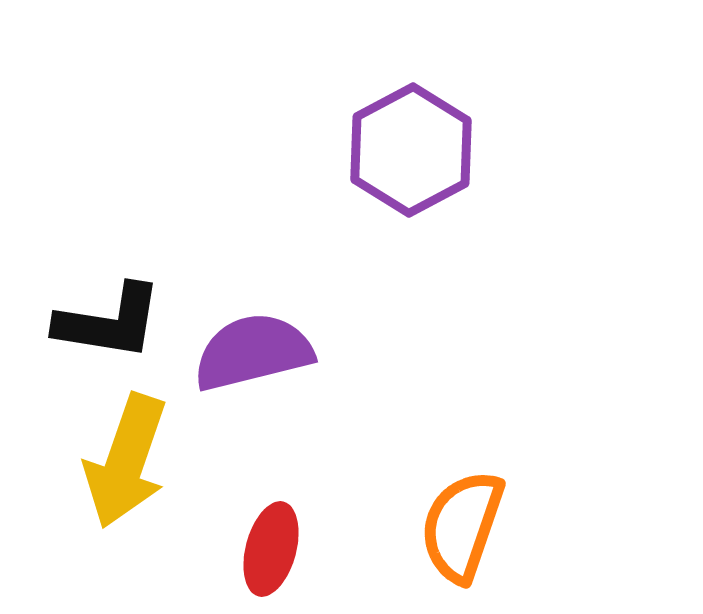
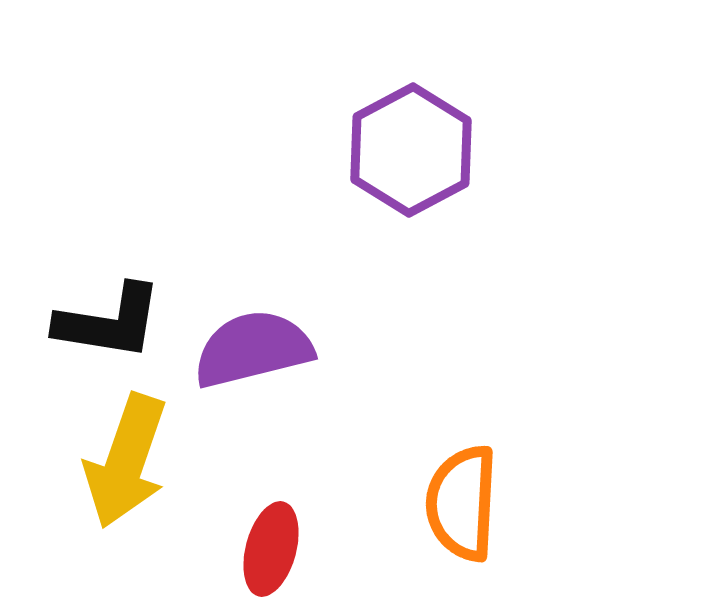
purple semicircle: moved 3 px up
orange semicircle: moved 23 px up; rotated 16 degrees counterclockwise
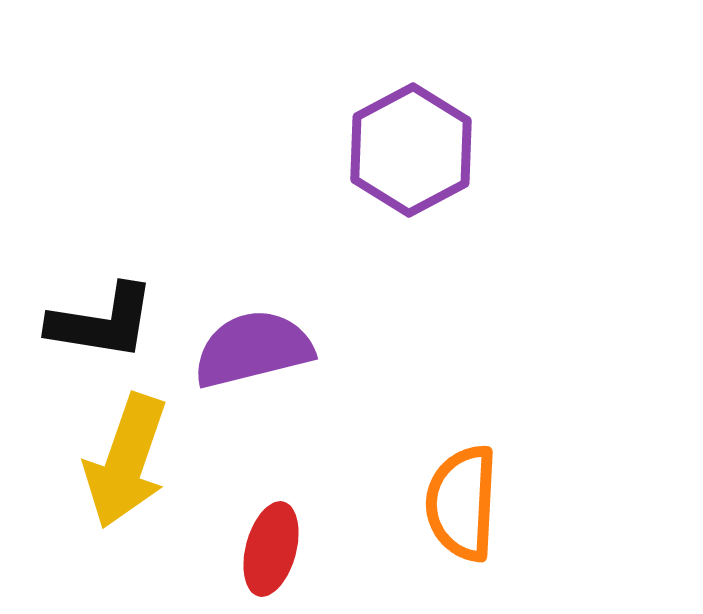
black L-shape: moved 7 px left
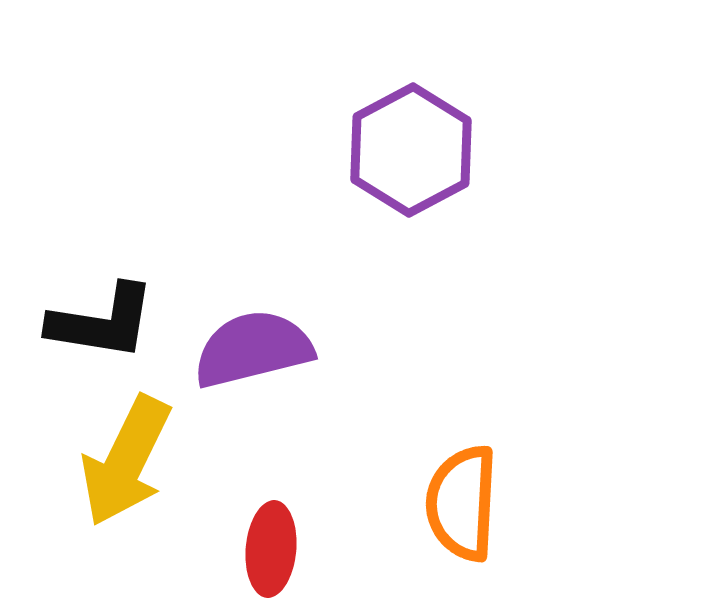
yellow arrow: rotated 7 degrees clockwise
red ellipse: rotated 10 degrees counterclockwise
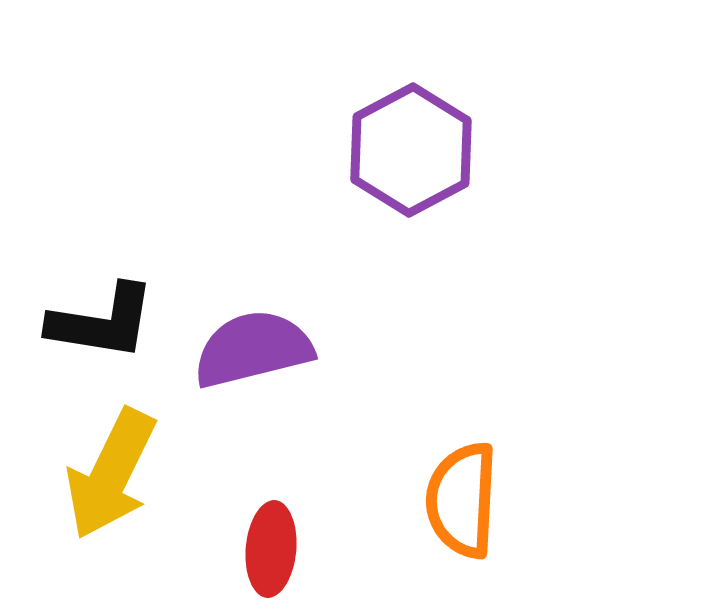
yellow arrow: moved 15 px left, 13 px down
orange semicircle: moved 3 px up
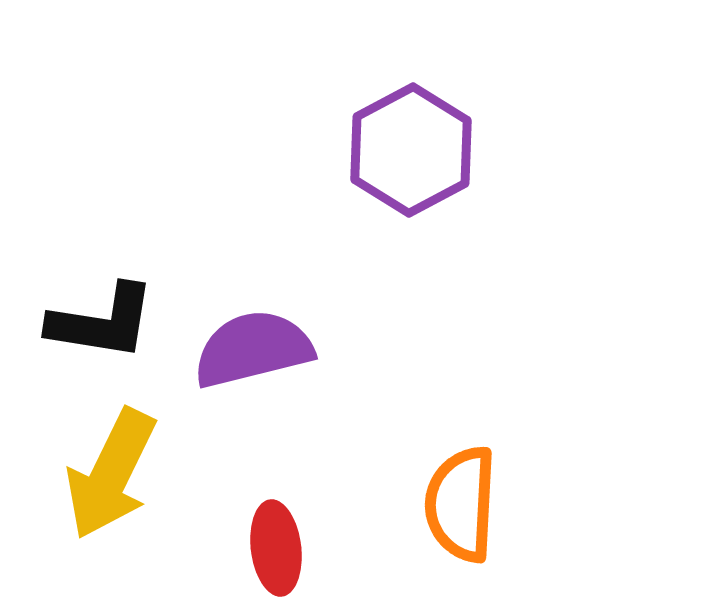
orange semicircle: moved 1 px left, 4 px down
red ellipse: moved 5 px right, 1 px up; rotated 12 degrees counterclockwise
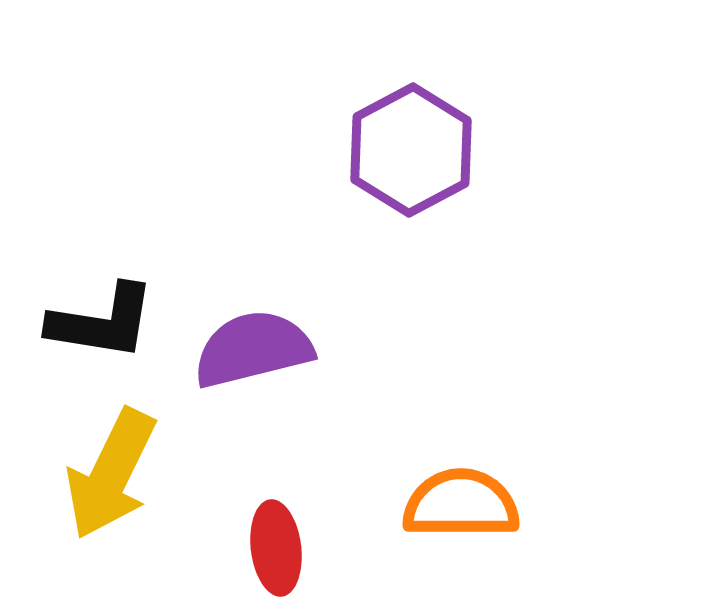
orange semicircle: rotated 87 degrees clockwise
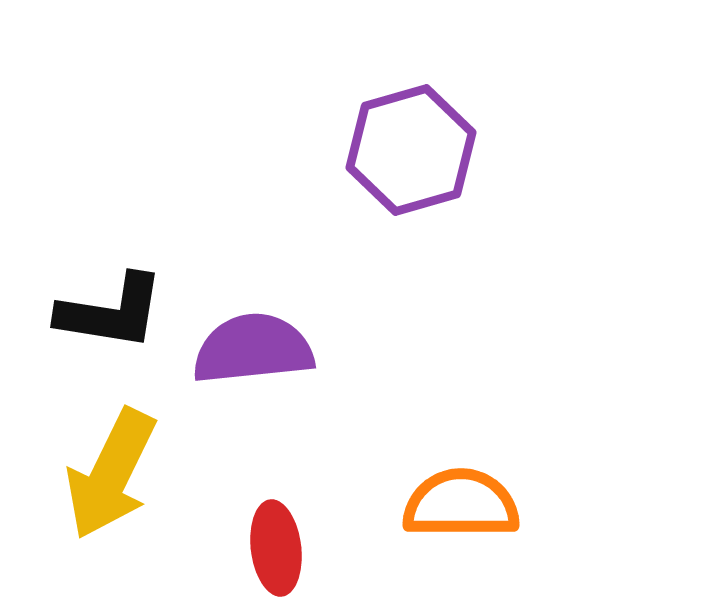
purple hexagon: rotated 12 degrees clockwise
black L-shape: moved 9 px right, 10 px up
purple semicircle: rotated 8 degrees clockwise
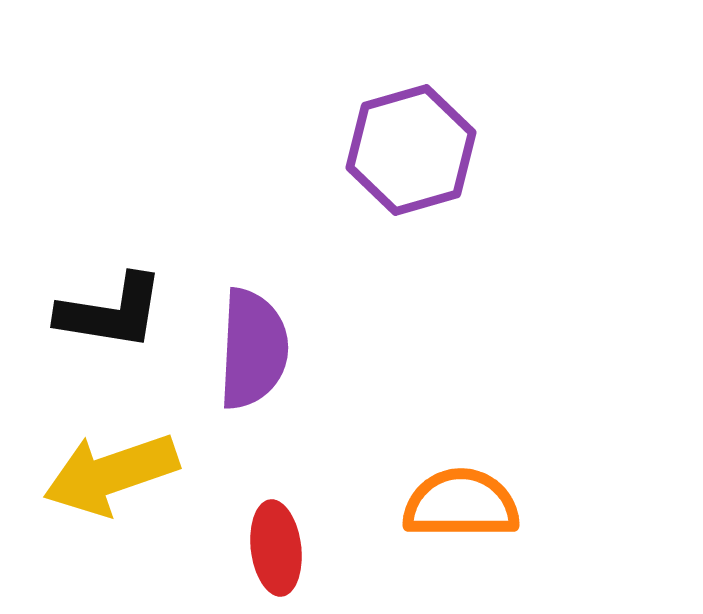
purple semicircle: rotated 99 degrees clockwise
yellow arrow: rotated 45 degrees clockwise
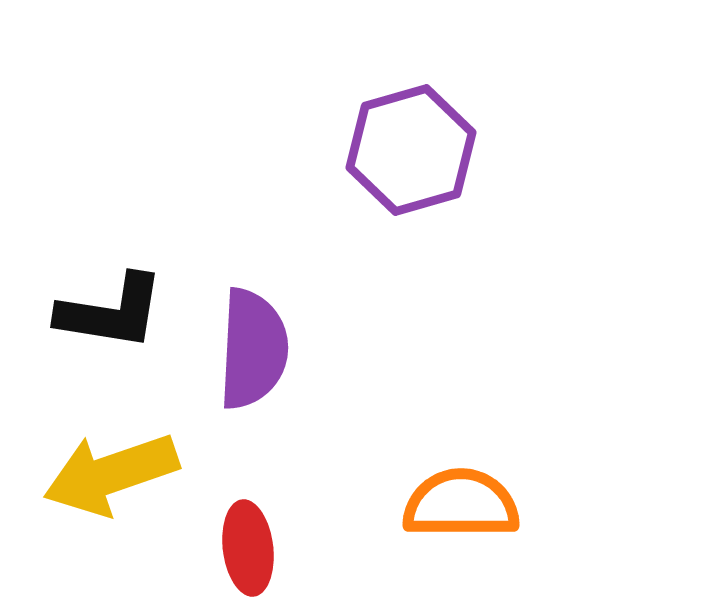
red ellipse: moved 28 px left
